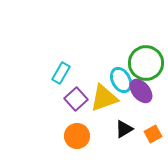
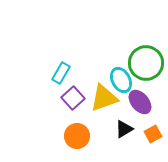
purple ellipse: moved 1 px left, 11 px down
purple square: moved 3 px left, 1 px up
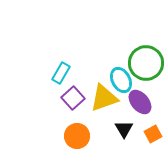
black triangle: rotated 30 degrees counterclockwise
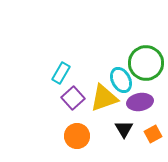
purple ellipse: rotated 60 degrees counterclockwise
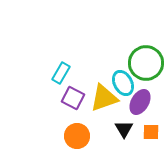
cyan ellipse: moved 2 px right, 3 px down
purple square: rotated 20 degrees counterclockwise
purple ellipse: rotated 50 degrees counterclockwise
orange square: moved 2 px left, 2 px up; rotated 30 degrees clockwise
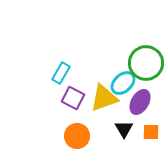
cyan ellipse: rotated 75 degrees clockwise
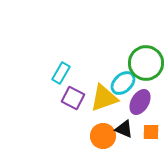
black triangle: rotated 36 degrees counterclockwise
orange circle: moved 26 px right
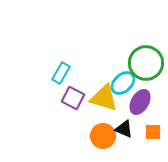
yellow triangle: rotated 36 degrees clockwise
orange square: moved 2 px right
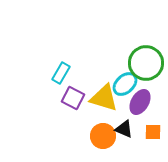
cyan ellipse: moved 2 px right, 1 px down
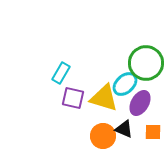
purple square: rotated 15 degrees counterclockwise
purple ellipse: moved 1 px down
